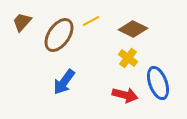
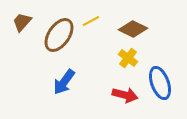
blue ellipse: moved 2 px right
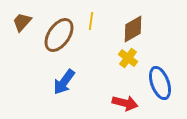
yellow line: rotated 54 degrees counterclockwise
brown diamond: rotated 56 degrees counterclockwise
red arrow: moved 8 px down
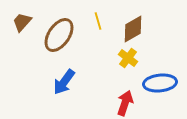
yellow line: moved 7 px right; rotated 24 degrees counterclockwise
blue ellipse: rotated 76 degrees counterclockwise
red arrow: rotated 85 degrees counterclockwise
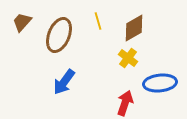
brown diamond: moved 1 px right, 1 px up
brown ellipse: rotated 12 degrees counterclockwise
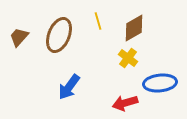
brown trapezoid: moved 3 px left, 15 px down
blue arrow: moved 5 px right, 5 px down
red arrow: rotated 125 degrees counterclockwise
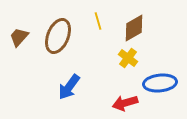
brown ellipse: moved 1 px left, 1 px down
